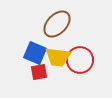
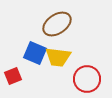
brown ellipse: rotated 12 degrees clockwise
red circle: moved 7 px right, 19 px down
red square: moved 26 px left, 4 px down; rotated 12 degrees counterclockwise
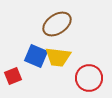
blue square: moved 1 px right, 3 px down
red circle: moved 2 px right, 1 px up
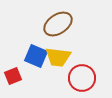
brown ellipse: moved 1 px right
red circle: moved 7 px left
